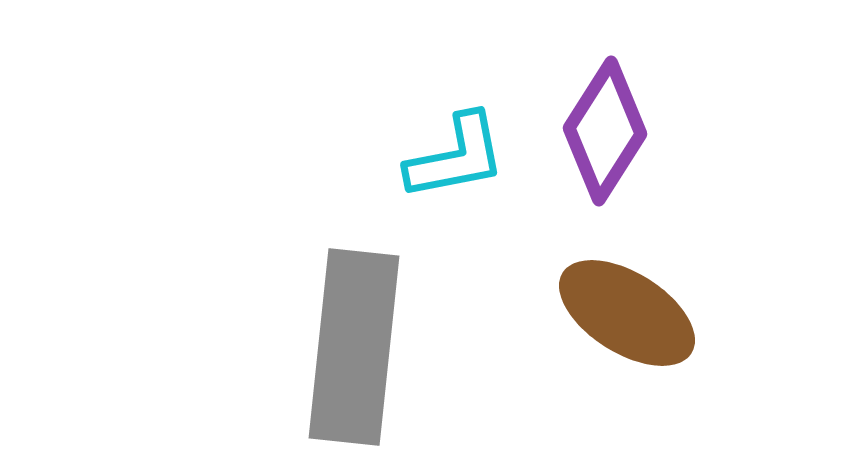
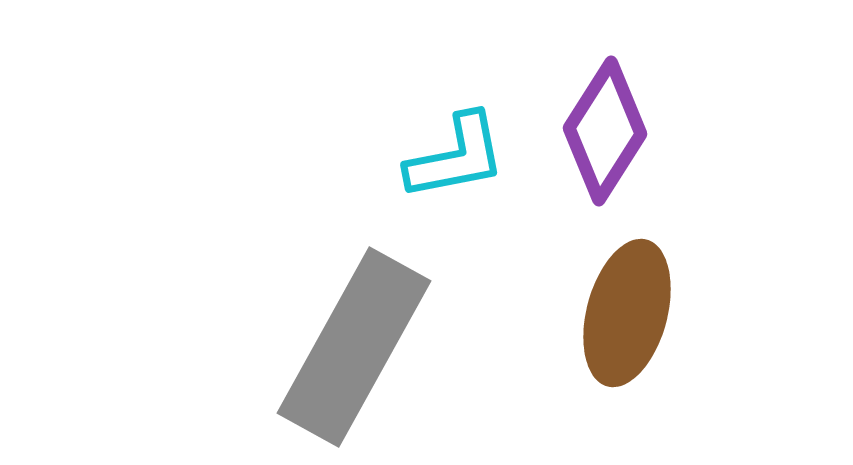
brown ellipse: rotated 73 degrees clockwise
gray rectangle: rotated 23 degrees clockwise
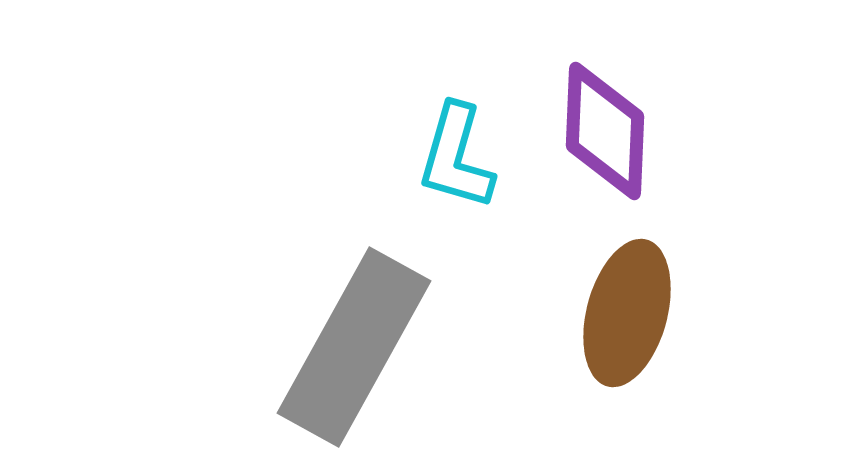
purple diamond: rotated 30 degrees counterclockwise
cyan L-shape: rotated 117 degrees clockwise
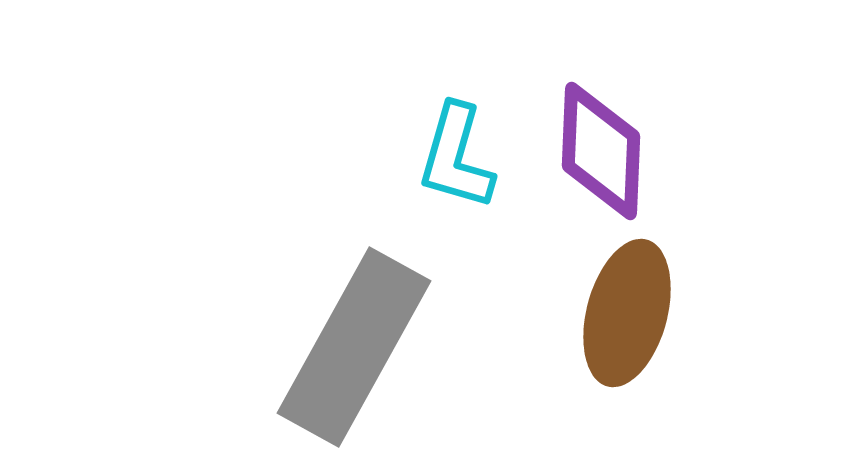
purple diamond: moved 4 px left, 20 px down
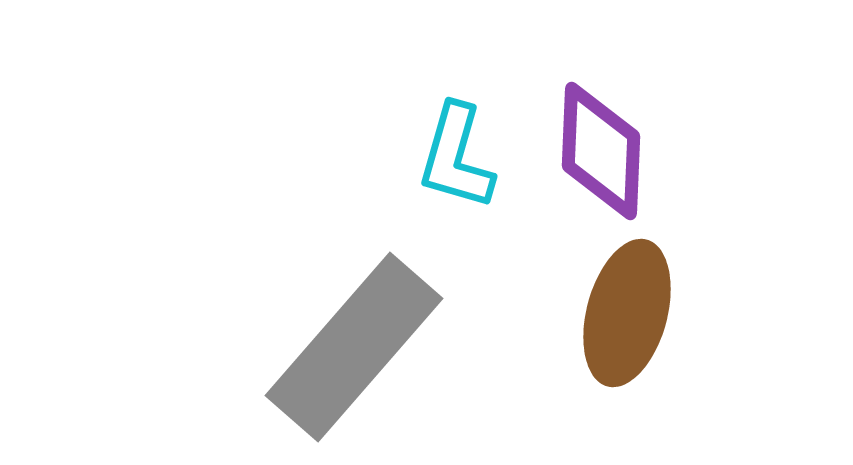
gray rectangle: rotated 12 degrees clockwise
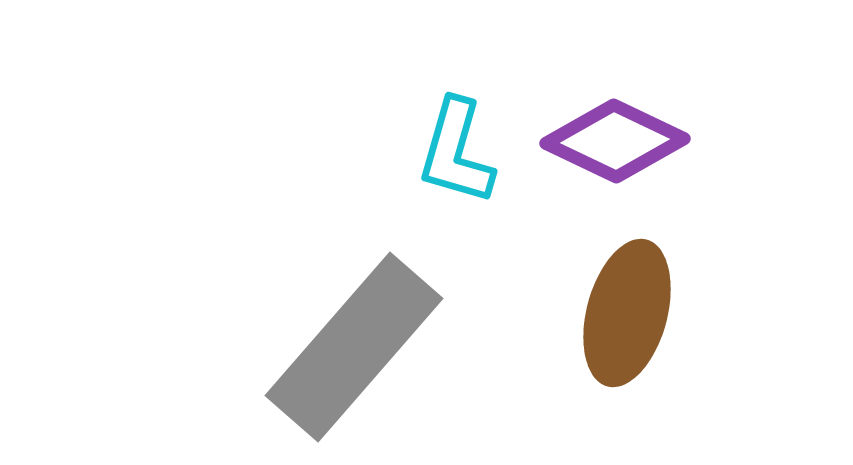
purple diamond: moved 14 px right, 10 px up; rotated 67 degrees counterclockwise
cyan L-shape: moved 5 px up
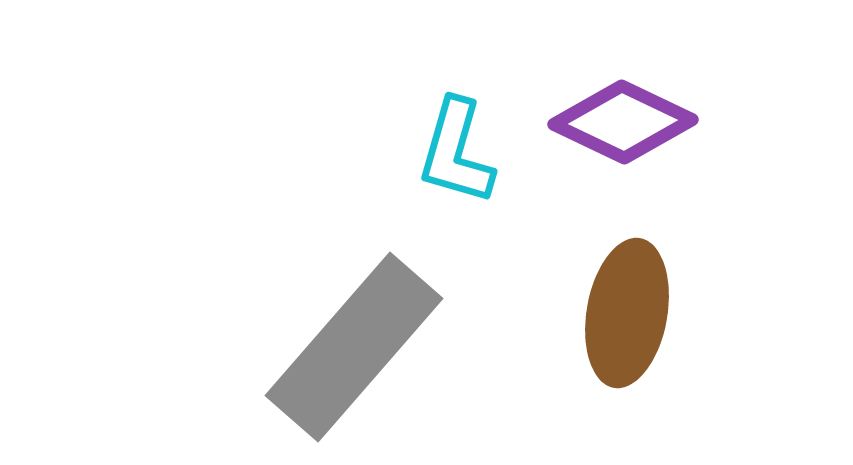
purple diamond: moved 8 px right, 19 px up
brown ellipse: rotated 5 degrees counterclockwise
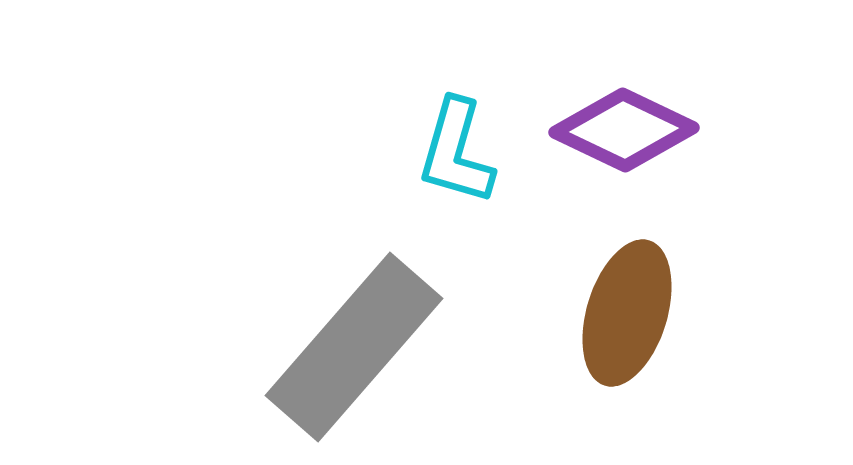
purple diamond: moved 1 px right, 8 px down
brown ellipse: rotated 7 degrees clockwise
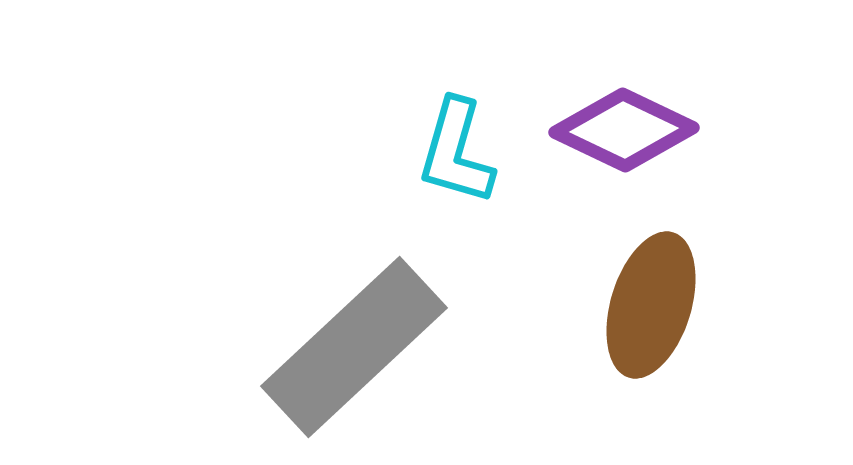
brown ellipse: moved 24 px right, 8 px up
gray rectangle: rotated 6 degrees clockwise
